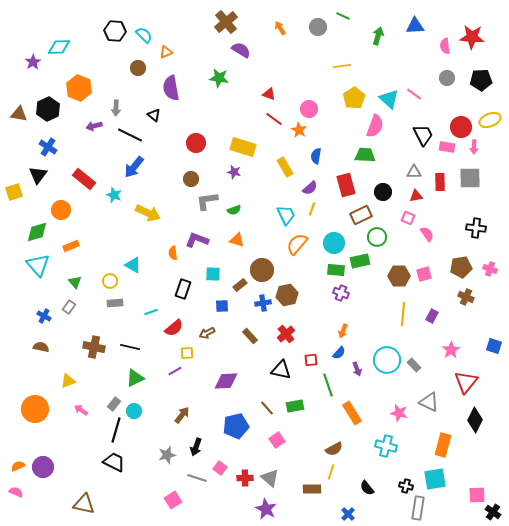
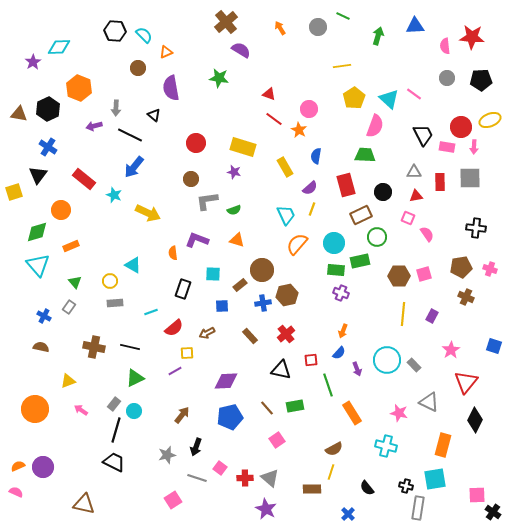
blue pentagon at (236, 426): moved 6 px left, 9 px up
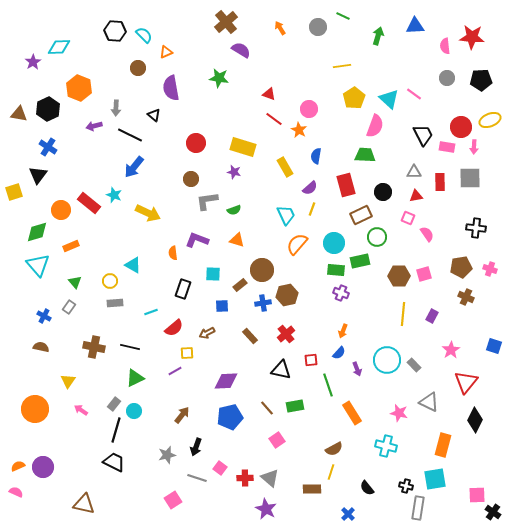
red rectangle at (84, 179): moved 5 px right, 24 px down
yellow triangle at (68, 381): rotated 35 degrees counterclockwise
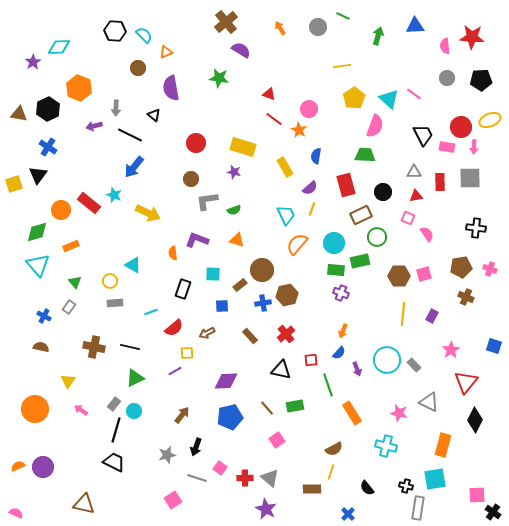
yellow square at (14, 192): moved 8 px up
pink semicircle at (16, 492): moved 21 px down
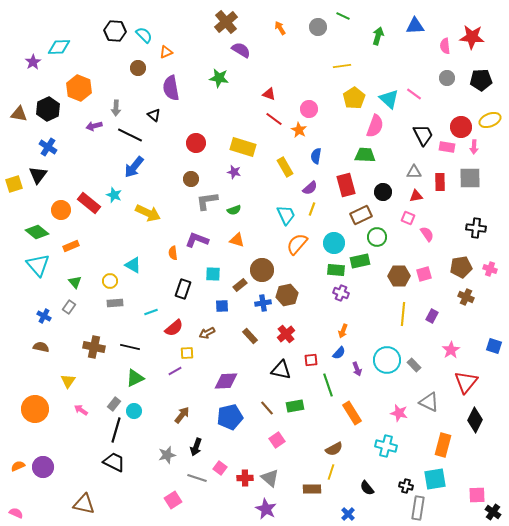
green diamond at (37, 232): rotated 55 degrees clockwise
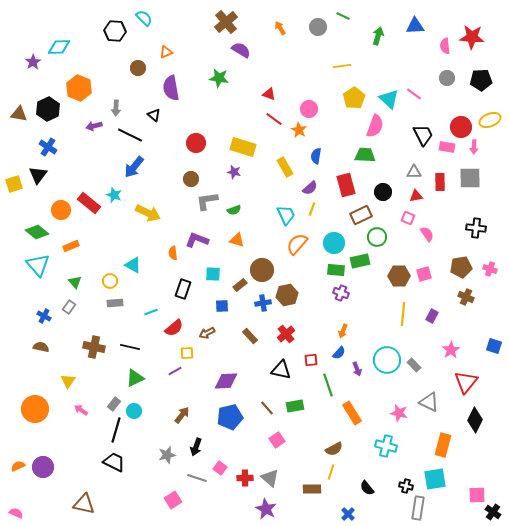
cyan semicircle at (144, 35): moved 17 px up
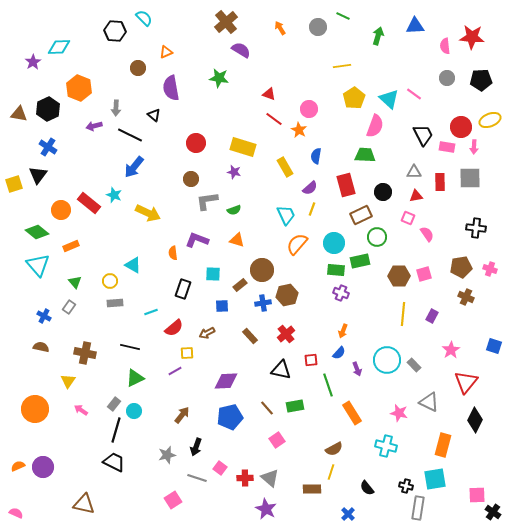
brown cross at (94, 347): moved 9 px left, 6 px down
